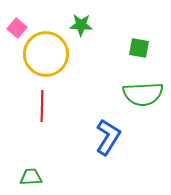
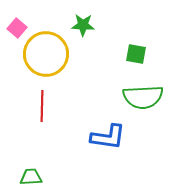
green star: moved 2 px right
green square: moved 3 px left, 6 px down
green semicircle: moved 3 px down
blue L-shape: rotated 66 degrees clockwise
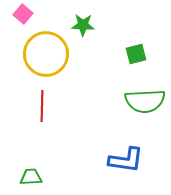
pink square: moved 6 px right, 14 px up
green square: rotated 25 degrees counterclockwise
green semicircle: moved 2 px right, 4 px down
blue L-shape: moved 18 px right, 23 px down
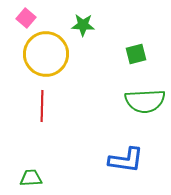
pink square: moved 3 px right, 4 px down
green trapezoid: moved 1 px down
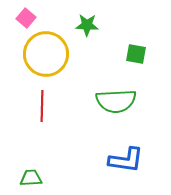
green star: moved 4 px right
green square: rotated 25 degrees clockwise
green semicircle: moved 29 px left
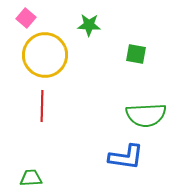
green star: moved 2 px right
yellow circle: moved 1 px left, 1 px down
green semicircle: moved 30 px right, 14 px down
blue L-shape: moved 3 px up
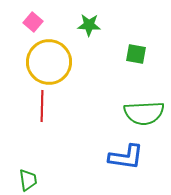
pink square: moved 7 px right, 4 px down
yellow circle: moved 4 px right, 7 px down
green semicircle: moved 2 px left, 2 px up
green trapezoid: moved 3 px left, 2 px down; rotated 85 degrees clockwise
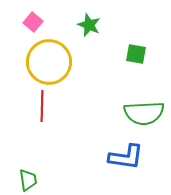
green star: rotated 20 degrees clockwise
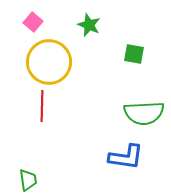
green square: moved 2 px left
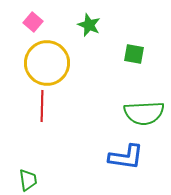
yellow circle: moved 2 px left, 1 px down
